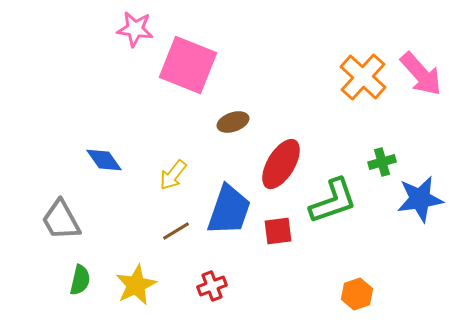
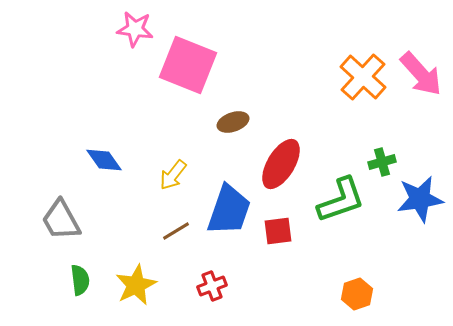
green L-shape: moved 8 px right, 1 px up
green semicircle: rotated 20 degrees counterclockwise
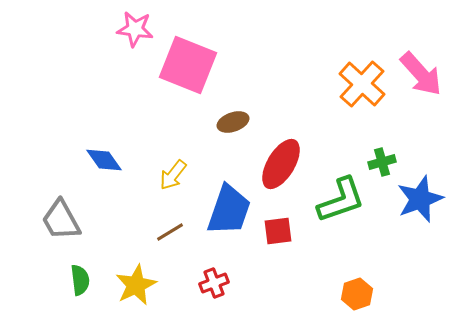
orange cross: moved 1 px left, 7 px down
blue star: rotated 12 degrees counterclockwise
brown line: moved 6 px left, 1 px down
red cross: moved 2 px right, 3 px up
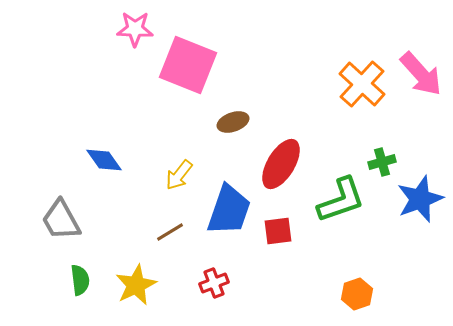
pink star: rotated 6 degrees counterclockwise
yellow arrow: moved 6 px right
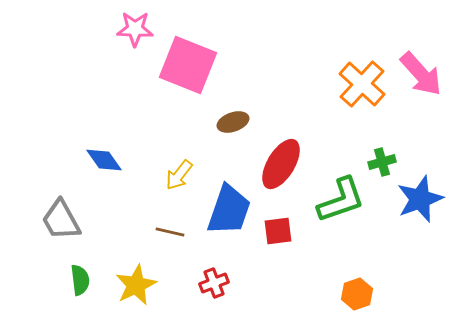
brown line: rotated 44 degrees clockwise
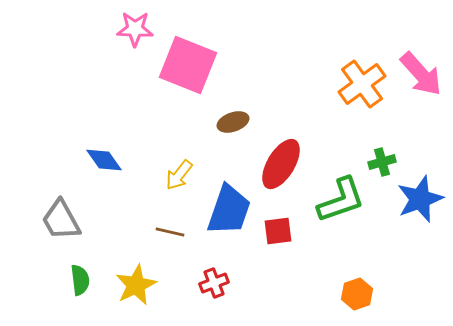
orange cross: rotated 12 degrees clockwise
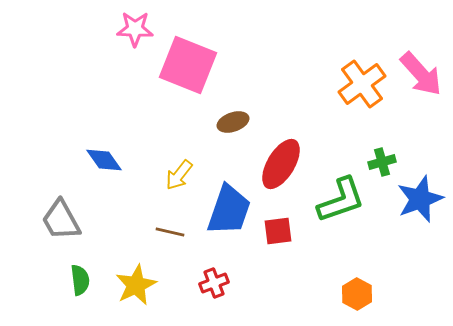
orange hexagon: rotated 12 degrees counterclockwise
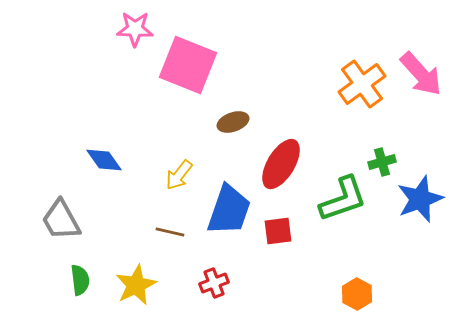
green L-shape: moved 2 px right, 1 px up
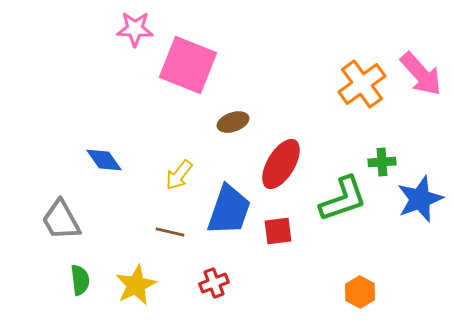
green cross: rotated 12 degrees clockwise
orange hexagon: moved 3 px right, 2 px up
